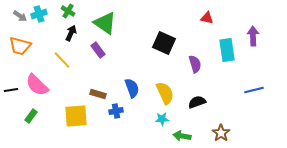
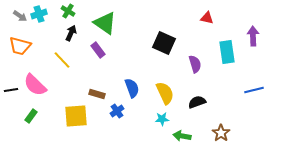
cyan rectangle: moved 2 px down
pink semicircle: moved 2 px left
brown rectangle: moved 1 px left
blue cross: moved 1 px right; rotated 24 degrees counterclockwise
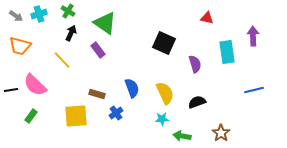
gray arrow: moved 4 px left
blue cross: moved 1 px left, 2 px down
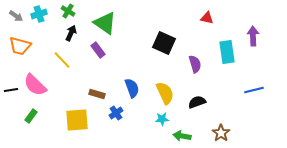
yellow square: moved 1 px right, 4 px down
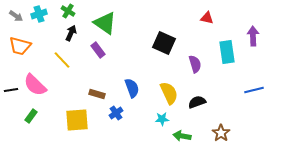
yellow semicircle: moved 4 px right
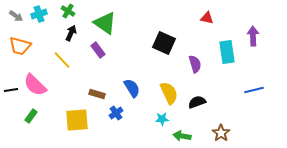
blue semicircle: rotated 12 degrees counterclockwise
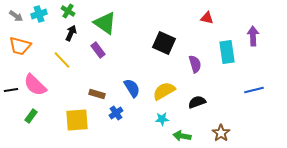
yellow semicircle: moved 5 px left, 2 px up; rotated 95 degrees counterclockwise
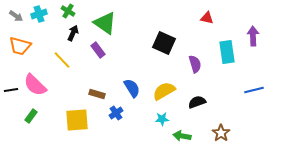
black arrow: moved 2 px right
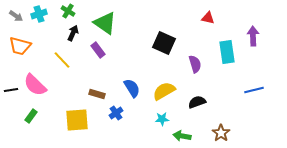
red triangle: moved 1 px right
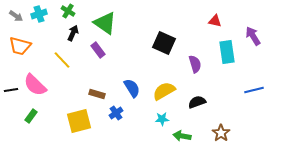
red triangle: moved 7 px right, 3 px down
purple arrow: rotated 30 degrees counterclockwise
yellow square: moved 2 px right, 1 px down; rotated 10 degrees counterclockwise
